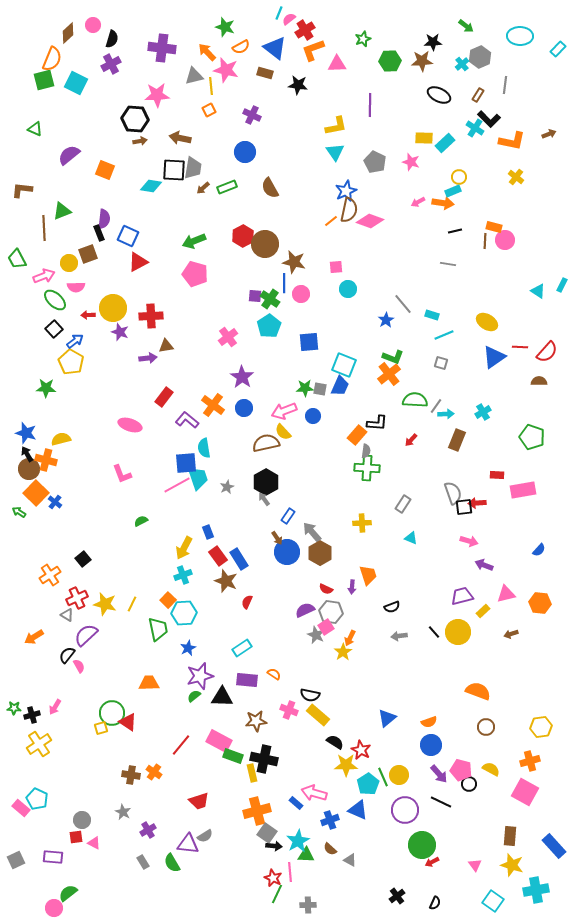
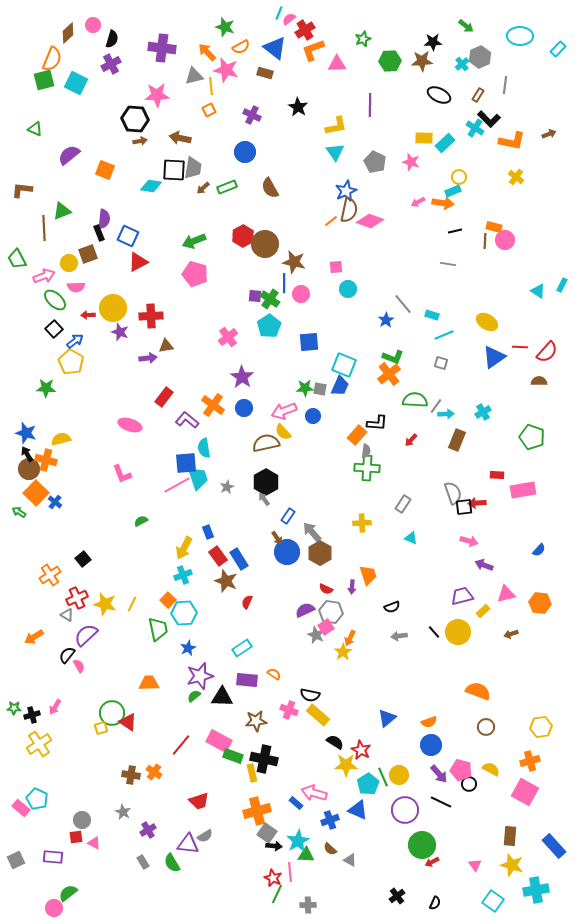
black star at (298, 85): moved 22 px down; rotated 24 degrees clockwise
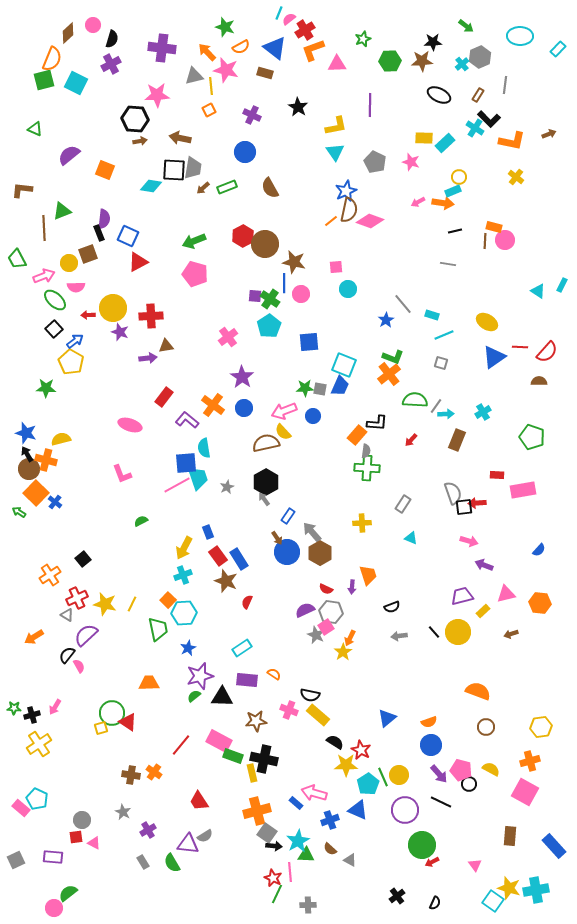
red trapezoid at (199, 801): rotated 75 degrees clockwise
yellow star at (512, 865): moved 3 px left, 23 px down
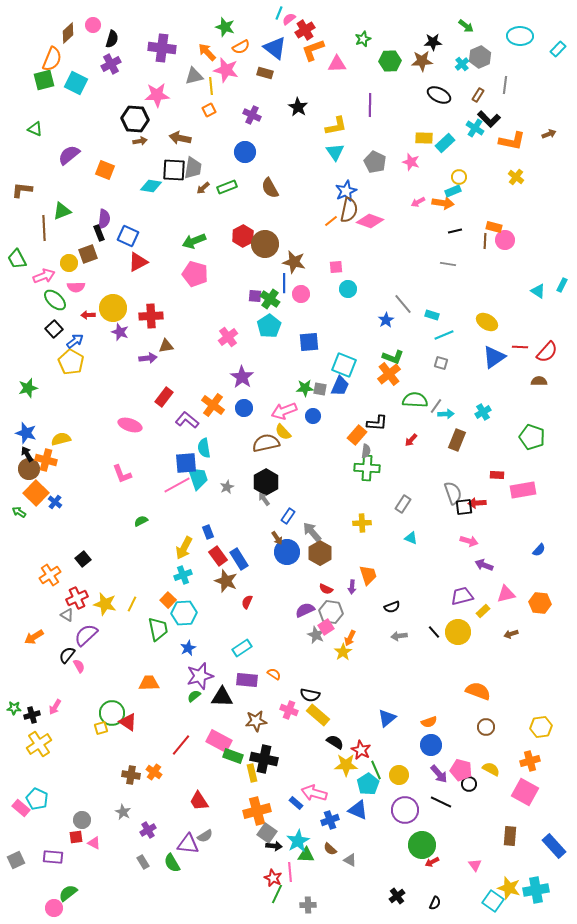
green star at (46, 388): moved 18 px left; rotated 18 degrees counterclockwise
green line at (383, 777): moved 7 px left, 7 px up
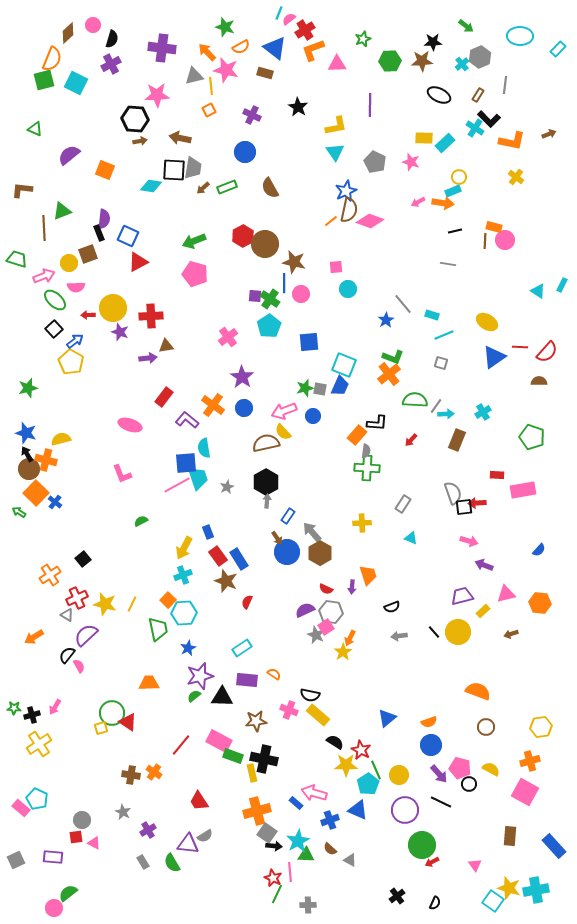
green trapezoid at (17, 259): rotated 135 degrees clockwise
green star at (305, 388): rotated 12 degrees counterclockwise
gray arrow at (264, 499): moved 3 px right, 2 px down; rotated 40 degrees clockwise
pink pentagon at (461, 770): moved 1 px left, 2 px up
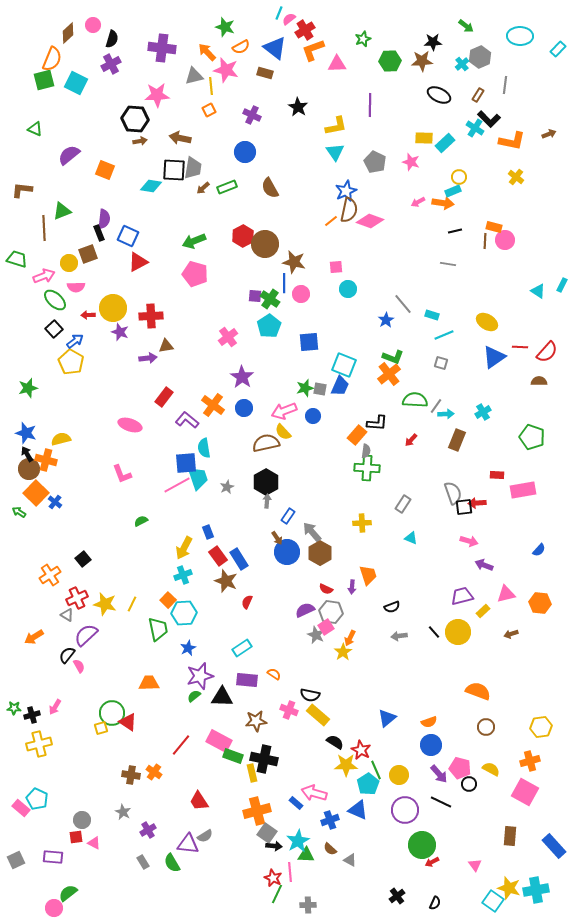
yellow cross at (39, 744): rotated 20 degrees clockwise
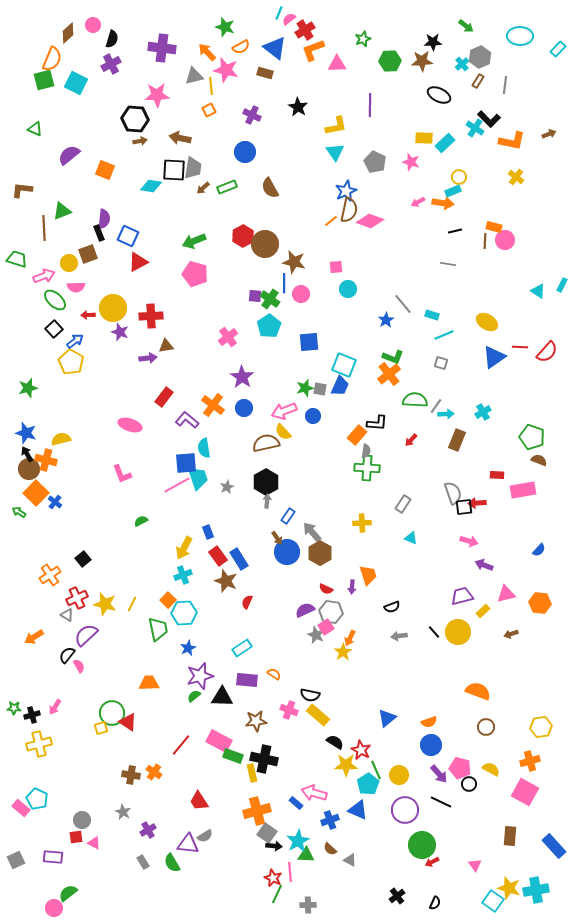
brown rectangle at (478, 95): moved 14 px up
brown semicircle at (539, 381): moved 79 px down; rotated 21 degrees clockwise
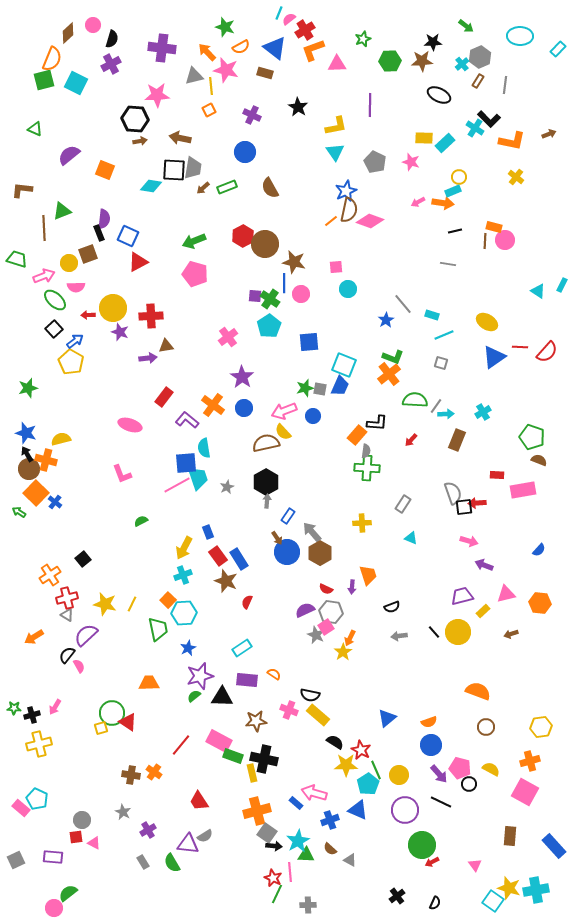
red cross at (77, 598): moved 10 px left; rotated 10 degrees clockwise
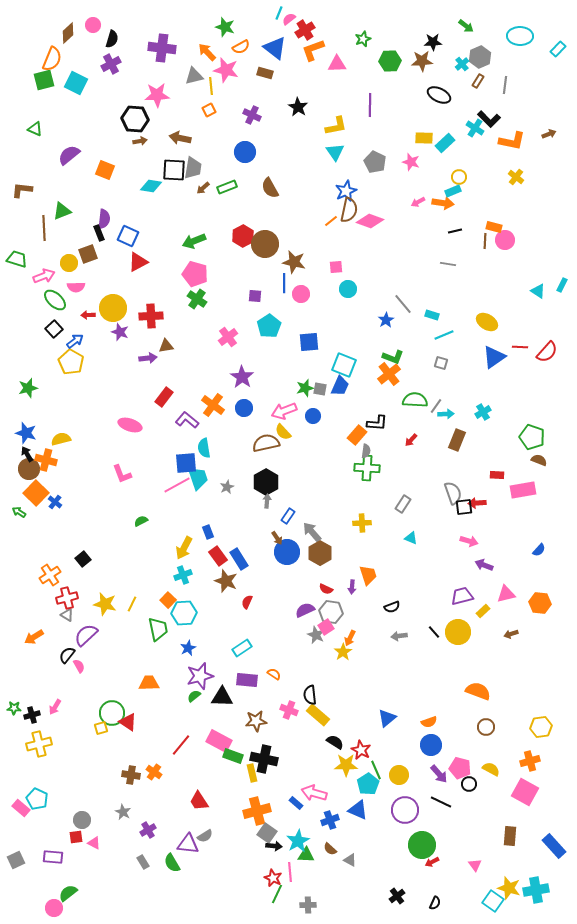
green cross at (270, 299): moved 73 px left
black semicircle at (310, 695): rotated 72 degrees clockwise
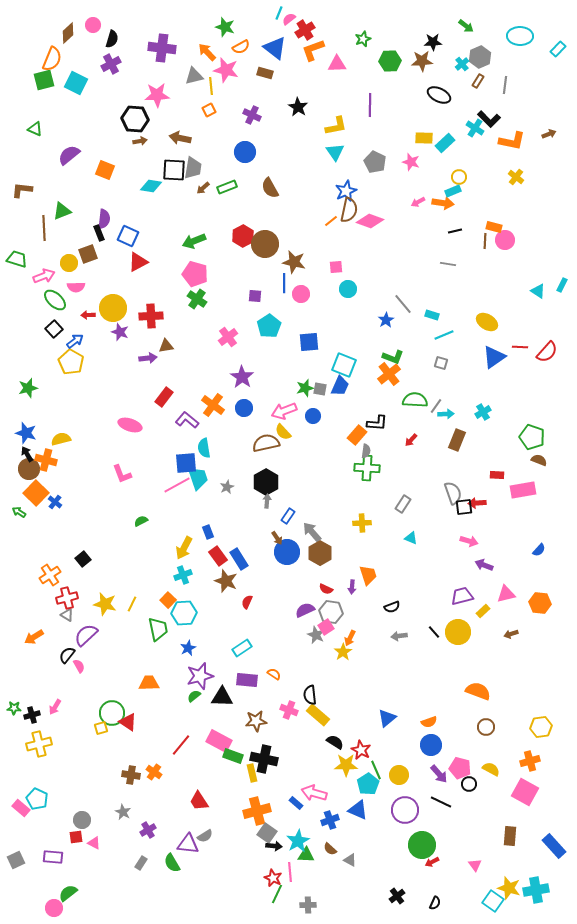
gray rectangle at (143, 862): moved 2 px left, 1 px down; rotated 64 degrees clockwise
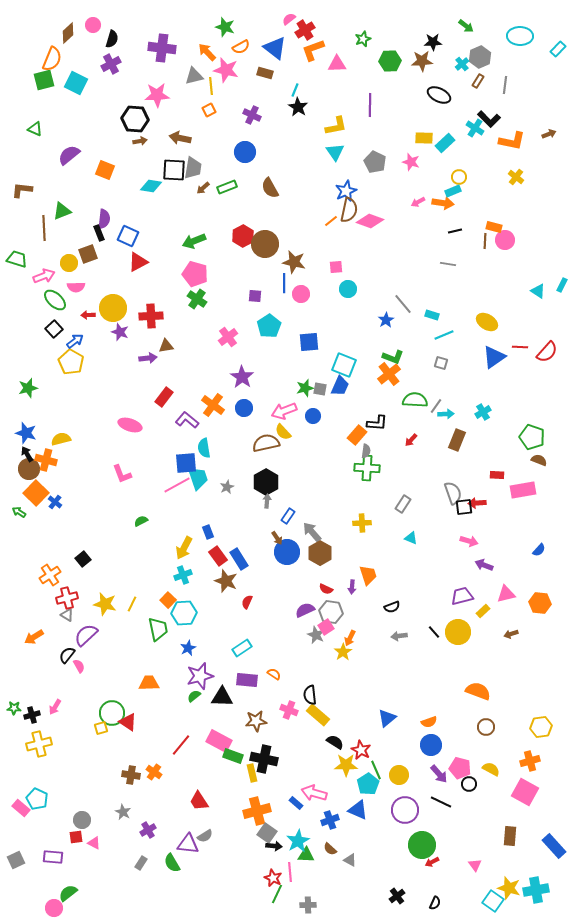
cyan line at (279, 13): moved 16 px right, 77 px down
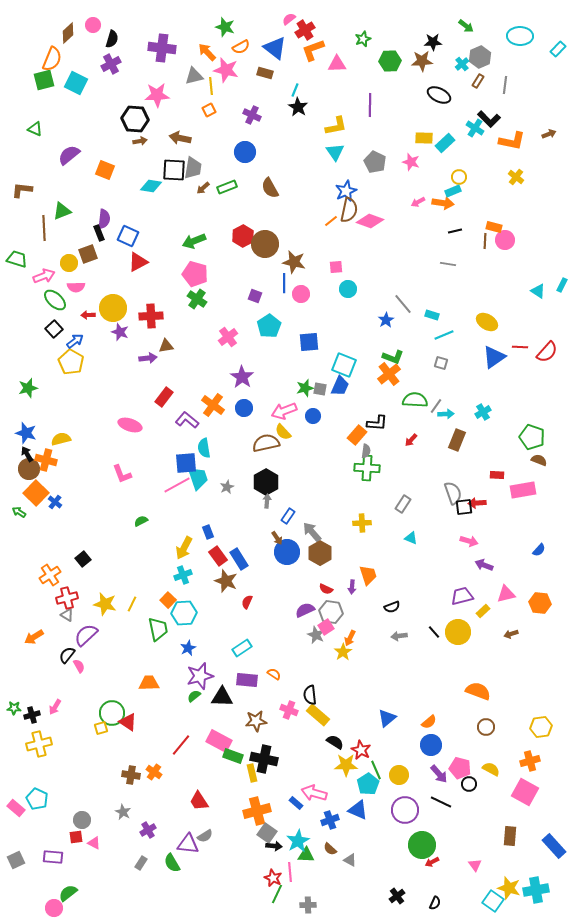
purple square at (255, 296): rotated 16 degrees clockwise
orange semicircle at (429, 722): rotated 21 degrees counterclockwise
pink rectangle at (21, 808): moved 5 px left
